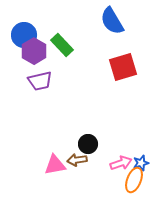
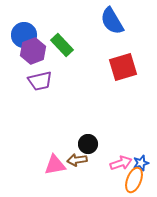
purple hexagon: moved 1 px left; rotated 10 degrees clockwise
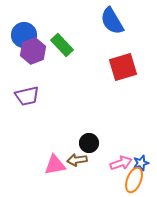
purple trapezoid: moved 13 px left, 15 px down
black circle: moved 1 px right, 1 px up
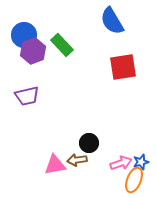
red square: rotated 8 degrees clockwise
blue star: moved 1 px up
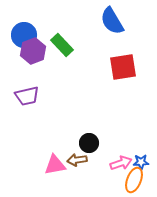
blue star: rotated 14 degrees clockwise
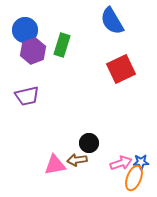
blue circle: moved 1 px right, 5 px up
green rectangle: rotated 60 degrees clockwise
red square: moved 2 px left, 2 px down; rotated 16 degrees counterclockwise
orange ellipse: moved 2 px up
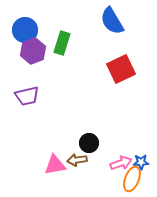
green rectangle: moved 2 px up
orange ellipse: moved 2 px left, 1 px down
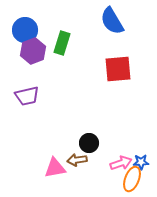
red square: moved 3 px left; rotated 20 degrees clockwise
pink triangle: moved 3 px down
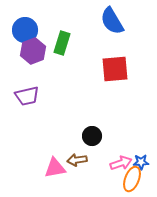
red square: moved 3 px left
black circle: moved 3 px right, 7 px up
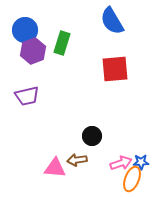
pink triangle: rotated 15 degrees clockwise
